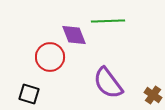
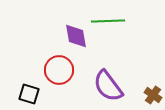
purple diamond: moved 2 px right, 1 px down; rotated 12 degrees clockwise
red circle: moved 9 px right, 13 px down
purple semicircle: moved 3 px down
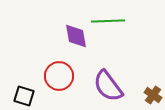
red circle: moved 6 px down
black square: moved 5 px left, 2 px down
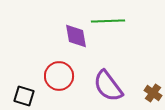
brown cross: moved 2 px up
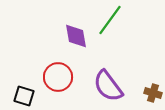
green line: moved 2 px right, 1 px up; rotated 52 degrees counterclockwise
red circle: moved 1 px left, 1 px down
brown cross: rotated 18 degrees counterclockwise
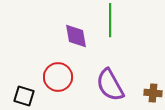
green line: rotated 36 degrees counterclockwise
purple semicircle: moved 2 px right, 1 px up; rotated 8 degrees clockwise
brown cross: rotated 12 degrees counterclockwise
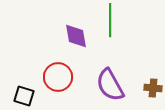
brown cross: moved 5 px up
